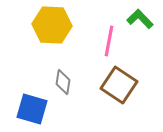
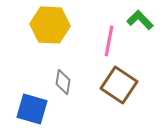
green L-shape: moved 1 px down
yellow hexagon: moved 2 px left
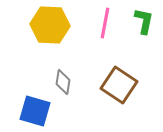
green L-shape: moved 4 px right, 1 px down; rotated 56 degrees clockwise
pink line: moved 4 px left, 18 px up
blue square: moved 3 px right, 2 px down
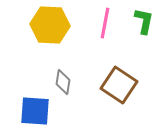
blue square: rotated 12 degrees counterclockwise
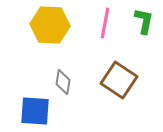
brown square: moved 5 px up
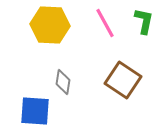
pink line: rotated 40 degrees counterclockwise
brown square: moved 4 px right
